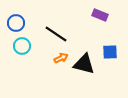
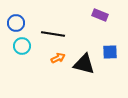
black line: moved 3 px left; rotated 25 degrees counterclockwise
orange arrow: moved 3 px left
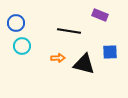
black line: moved 16 px right, 3 px up
orange arrow: rotated 24 degrees clockwise
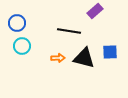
purple rectangle: moved 5 px left, 4 px up; rotated 63 degrees counterclockwise
blue circle: moved 1 px right
black triangle: moved 6 px up
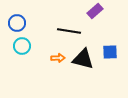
black triangle: moved 1 px left, 1 px down
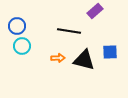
blue circle: moved 3 px down
black triangle: moved 1 px right, 1 px down
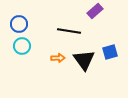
blue circle: moved 2 px right, 2 px up
blue square: rotated 14 degrees counterclockwise
black triangle: rotated 40 degrees clockwise
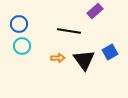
blue square: rotated 14 degrees counterclockwise
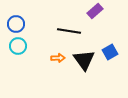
blue circle: moved 3 px left
cyan circle: moved 4 px left
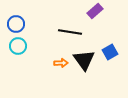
black line: moved 1 px right, 1 px down
orange arrow: moved 3 px right, 5 px down
